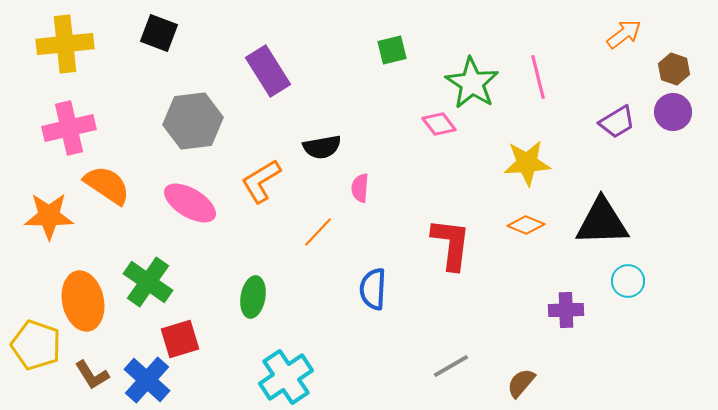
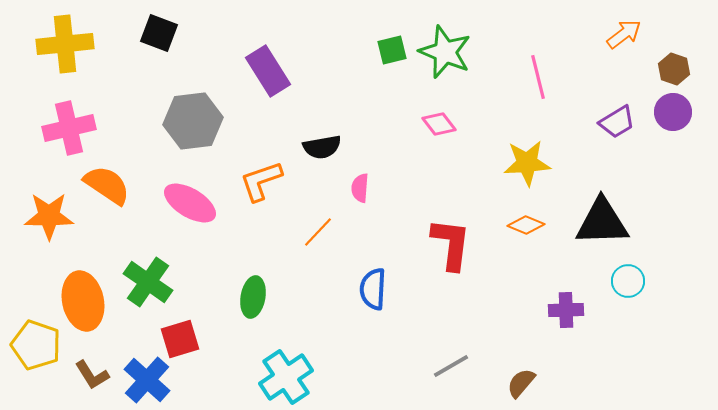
green star: moved 27 px left, 31 px up; rotated 10 degrees counterclockwise
orange L-shape: rotated 12 degrees clockwise
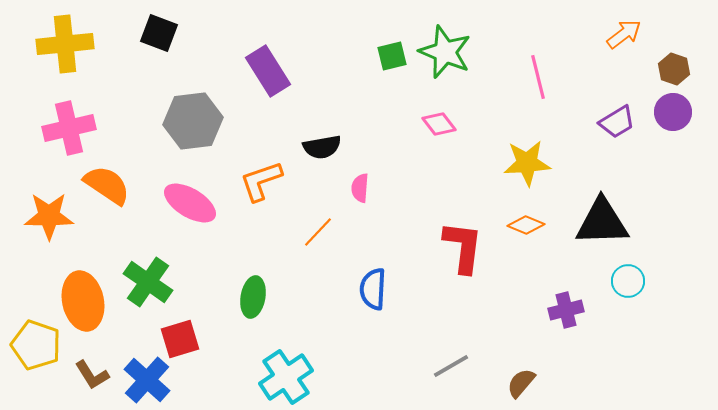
green square: moved 6 px down
red L-shape: moved 12 px right, 3 px down
purple cross: rotated 12 degrees counterclockwise
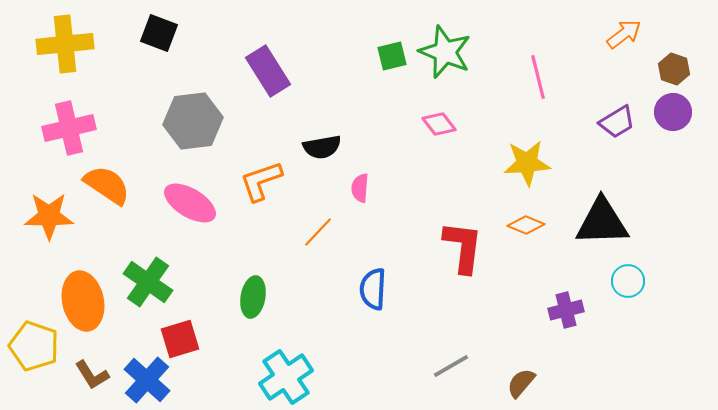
yellow pentagon: moved 2 px left, 1 px down
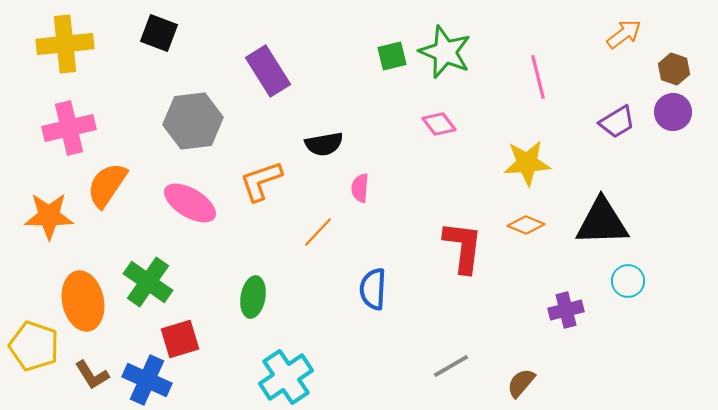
black semicircle: moved 2 px right, 3 px up
orange semicircle: rotated 90 degrees counterclockwise
blue cross: rotated 18 degrees counterclockwise
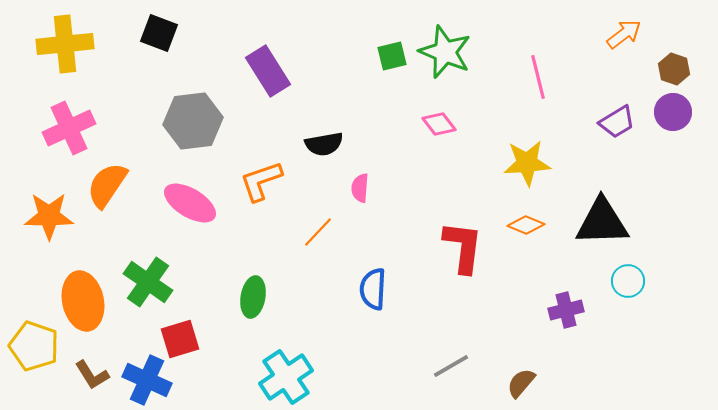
pink cross: rotated 12 degrees counterclockwise
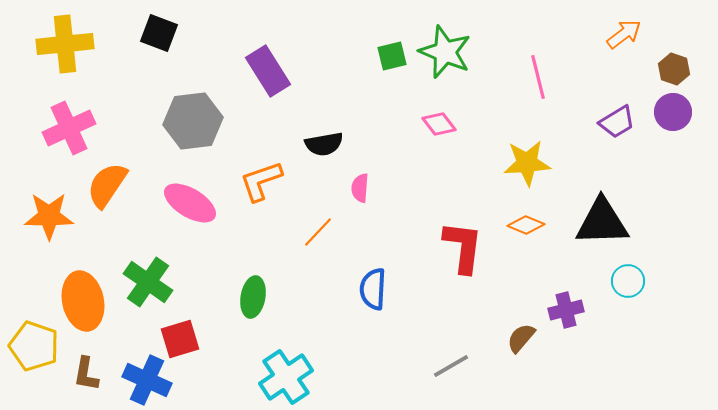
brown L-shape: moved 6 px left, 1 px up; rotated 42 degrees clockwise
brown semicircle: moved 45 px up
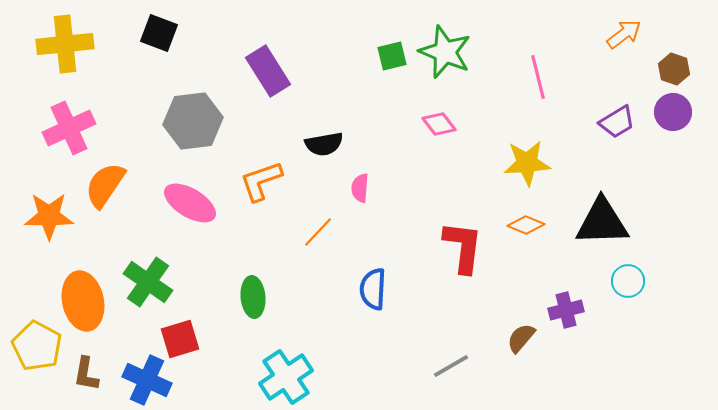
orange semicircle: moved 2 px left
green ellipse: rotated 15 degrees counterclockwise
yellow pentagon: moved 3 px right; rotated 9 degrees clockwise
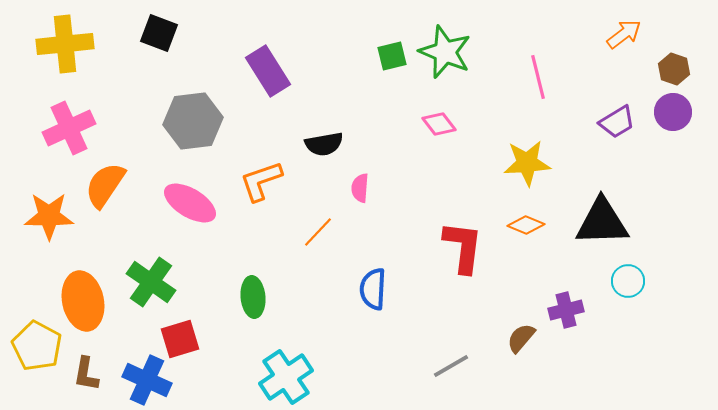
green cross: moved 3 px right
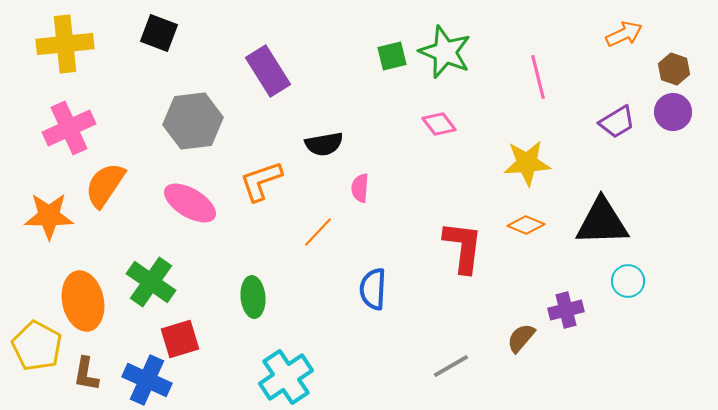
orange arrow: rotated 12 degrees clockwise
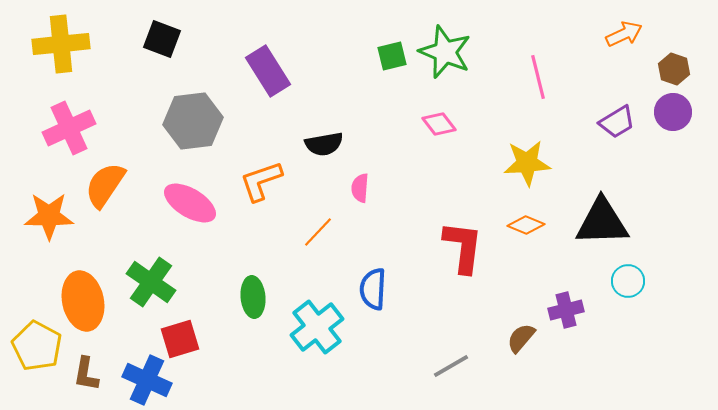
black square: moved 3 px right, 6 px down
yellow cross: moved 4 px left
cyan cross: moved 31 px right, 50 px up; rotated 4 degrees counterclockwise
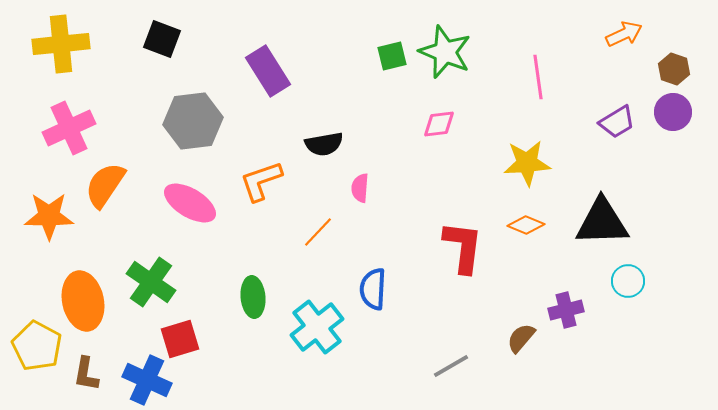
pink line: rotated 6 degrees clockwise
pink diamond: rotated 60 degrees counterclockwise
